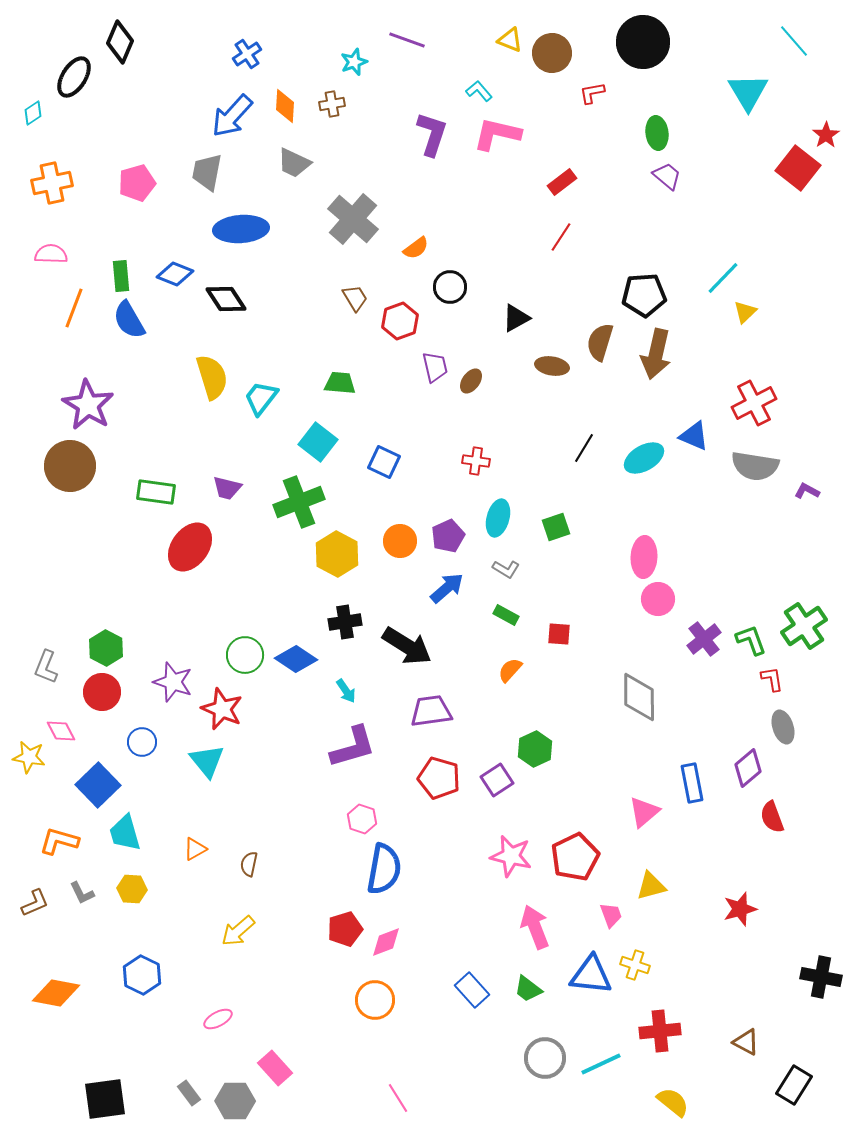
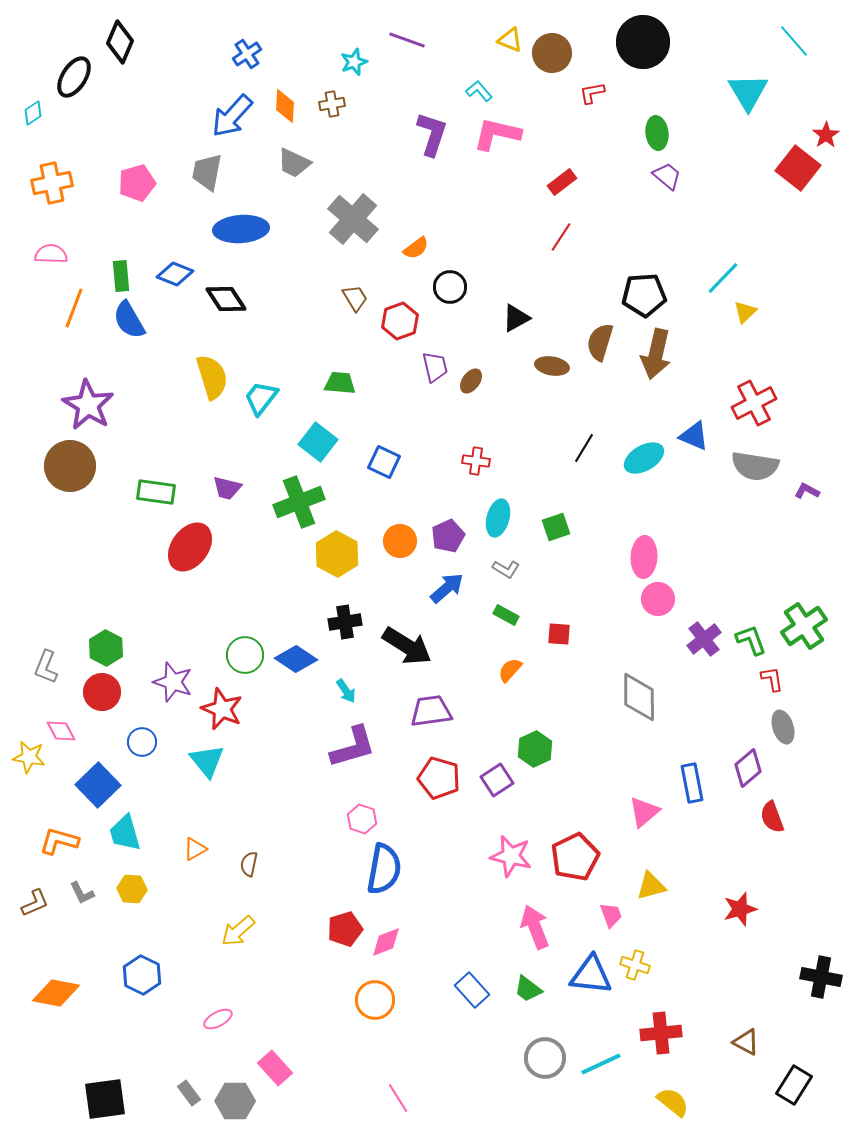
red cross at (660, 1031): moved 1 px right, 2 px down
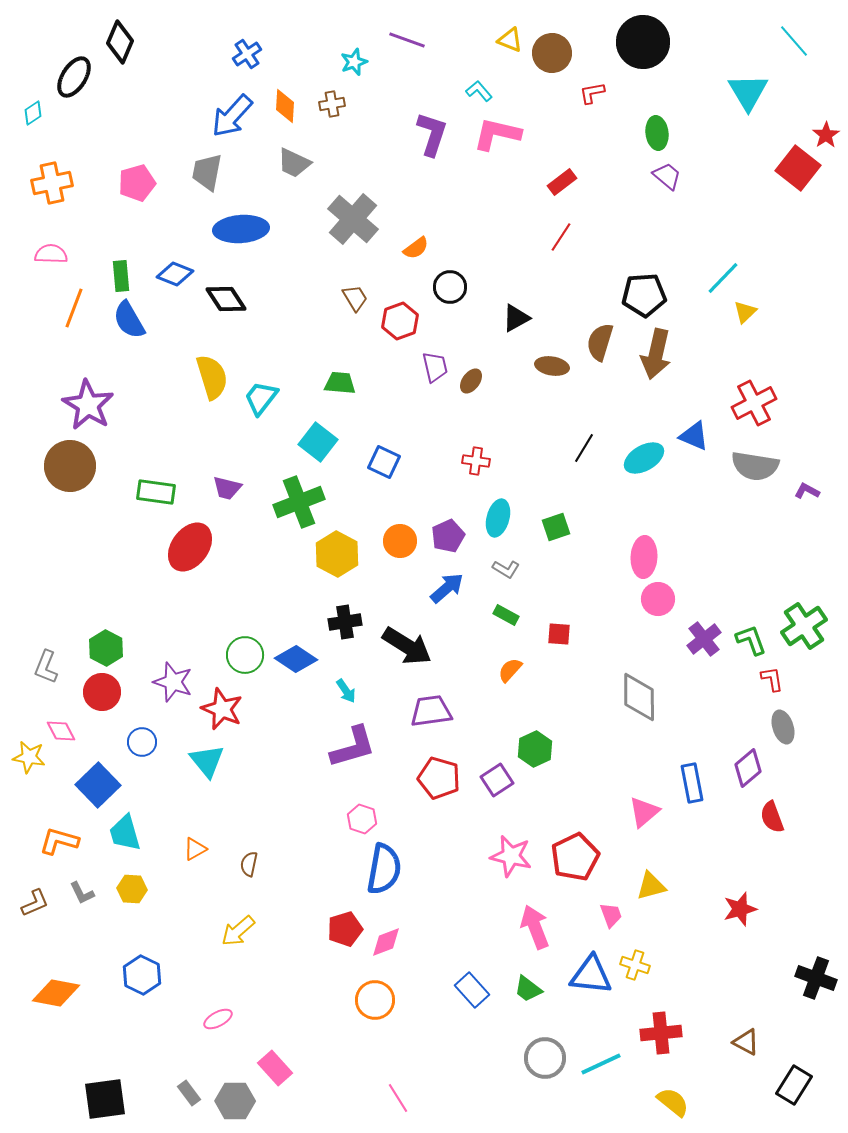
black cross at (821, 977): moved 5 px left, 1 px down; rotated 9 degrees clockwise
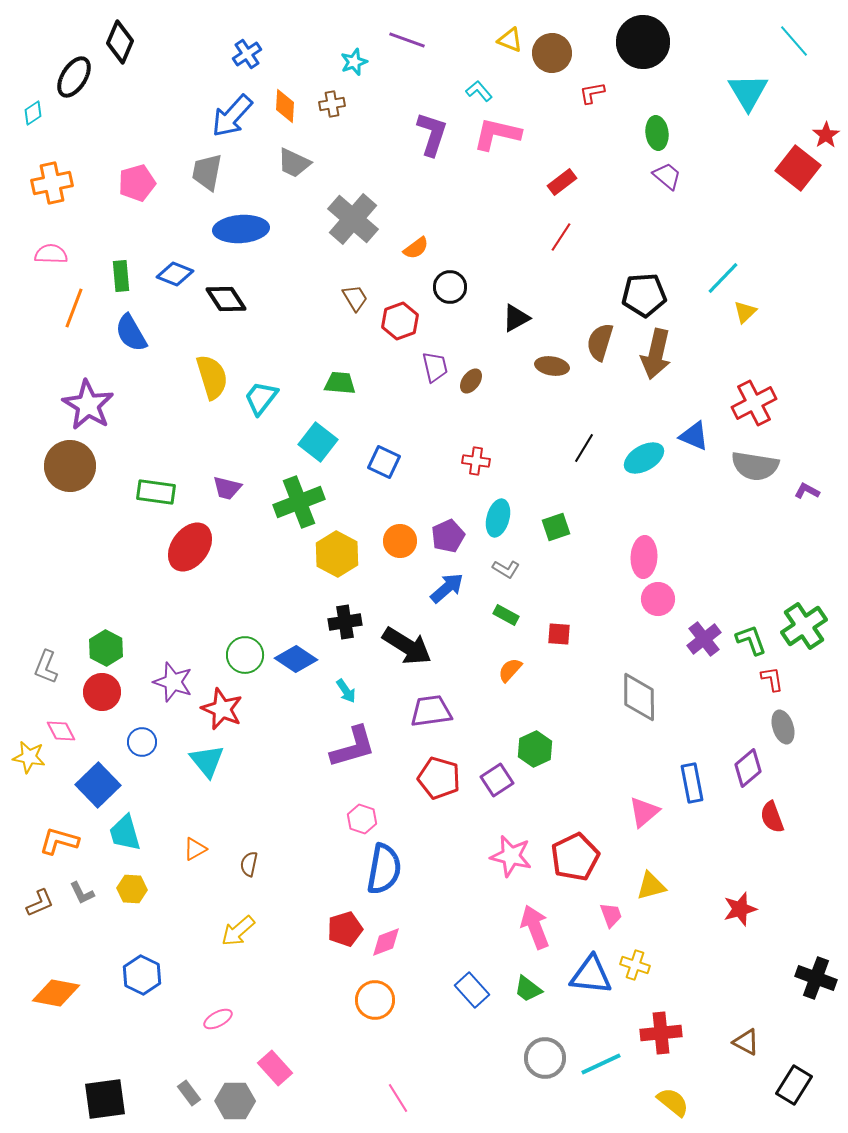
blue semicircle at (129, 320): moved 2 px right, 13 px down
brown L-shape at (35, 903): moved 5 px right
